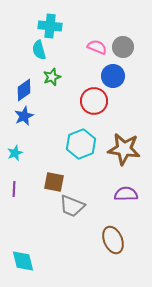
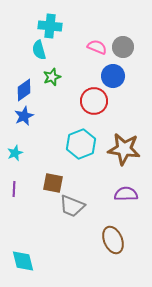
brown square: moved 1 px left, 1 px down
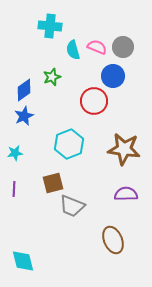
cyan semicircle: moved 34 px right
cyan hexagon: moved 12 px left
cyan star: rotated 14 degrees clockwise
brown square: rotated 25 degrees counterclockwise
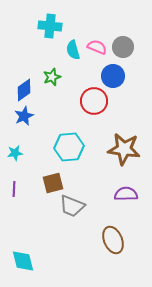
cyan hexagon: moved 3 px down; rotated 16 degrees clockwise
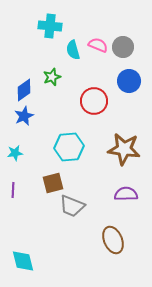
pink semicircle: moved 1 px right, 2 px up
blue circle: moved 16 px right, 5 px down
purple line: moved 1 px left, 1 px down
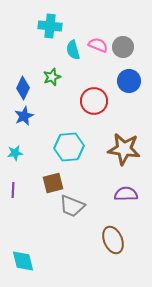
blue diamond: moved 1 px left, 2 px up; rotated 30 degrees counterclockwise
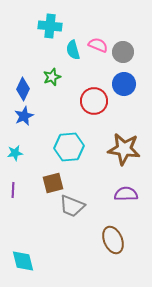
gray circle: moved 5 px down
blue circle: moved 5 px left, 3 px down
blue diamond: moved 1 px down
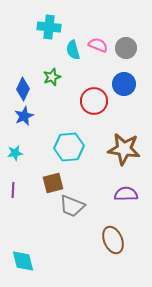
cyan cross: moved 1 px left, 1 px down
gray circle: moved 3 px right, 4 px up
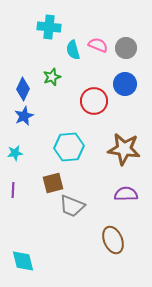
blue circle: moved 1 px right
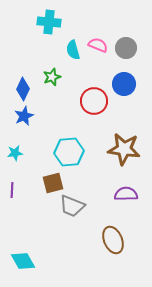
cyan cross: moved 5 px up
blue circle: moved 1 px left
cyan hexagon: moved 5 px down
purple line: moved 1 px left
cyan diamond: rotated 15 degrees counterclockwise
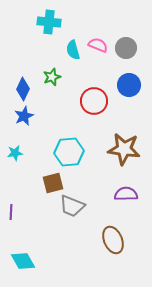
blue circle: moved 5 px right, 1 px down
purple line: moved 1 px left, 22 px down
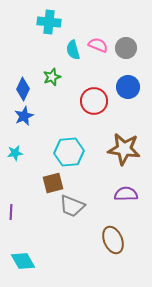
blue circle: moved 1 px left, 2 px down
